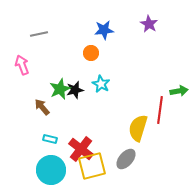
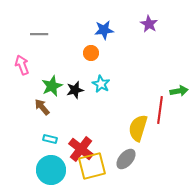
gray line: rotated 12 degrees clockwise
green star: moved 8 px left, 3 px up
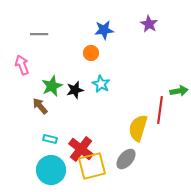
brown arrow: moved 2 px left, 1 px up
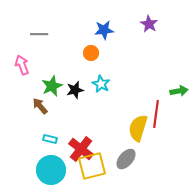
red line: moved 4 px left, 4 px down
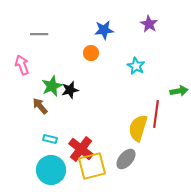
cyan star: moved 35 px right, 18 px up
black star: moved 5 px left
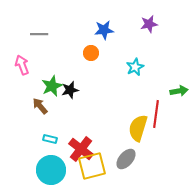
purple star: rotated 30 degrees clockwise
cyan star: moved 1 px left, 1 px down; rotated 18 degrees clockwise
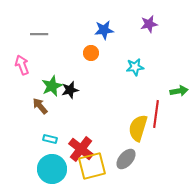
cyan star: rotated 18 degrees clockwise
cyan circle: moved 1 px right, 1 px up
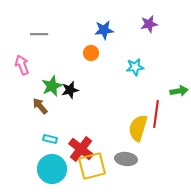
gray ellipse: rotated 55 degrees clockwise
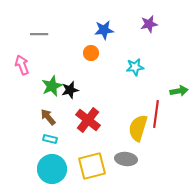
brown arrow: moved 8 px right, 11 px down
red cross: moved 7 px right, 29 px up
